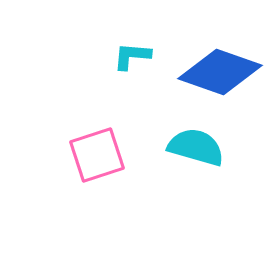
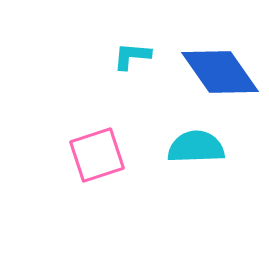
blue diamond: rotated 36 degrees clockwise
cyan semicircle: rotated 18 degrees counterclockwise
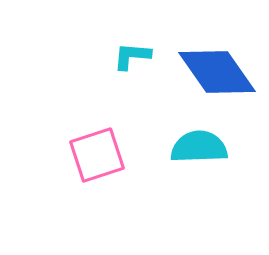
blue diamond: moved 3 px left
cyan semicircle: moved 3 px right
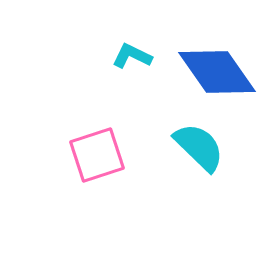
cyan L-shape: rotated 21 degrees clockwise
cyan semicircle: rotated 46 degrees clockwise
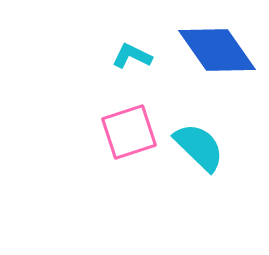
blue diamond: moved 22 px up
pink square: moved 32 px right, 23 px up
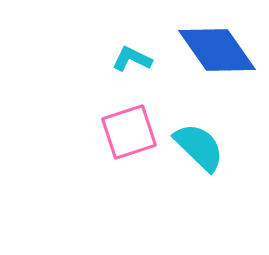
cyan L-shape: moved 3 px down
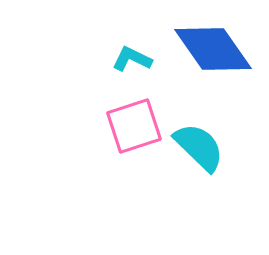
blue diamond: moved 4 px left, 1 px up
pink square: moved 5 px right, 6 px up
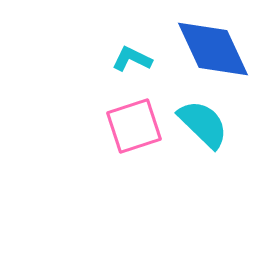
blue diamond: rotated 10 degrees clockwise
cyan semicircle: moved 4 px right, 23 px up
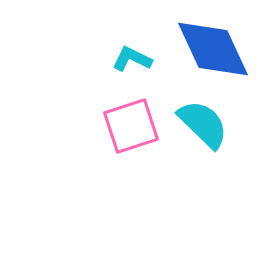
pink square: moved 3 px left
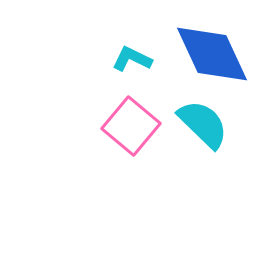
blue diamond: moved 1 px left, 5 px down
pink square: rotated 32 degrees counterclockwise
